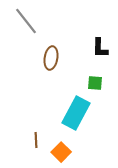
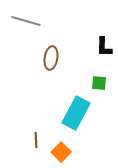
gray line: rotated 36 degrees counterclockwise
black L-shape: moved 4 px right, 1 px up
green square: moved 4 px right
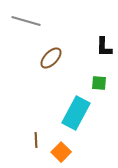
brown ellipse: rotated 35 degrees clockwise
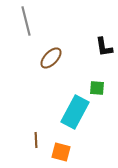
gray line: rotated 60 degrees clockwise
black L-shape: rotated 10 degrees counterclockwise
green square: moved 2 px left, 5 px down
cyan rectangle: moved 1 px left, 1 px up
orange square: rotated 30 degrees counterclockwise
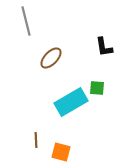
cyan rectangle: moved 4 px left, 10 px up; rotated 32 degrees clockwise
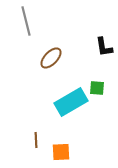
orange square: rotated 18 degrees counterclockwise
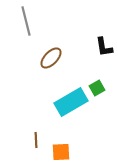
green square: rotated 35 degrees counterclockwise
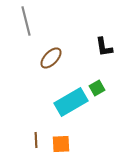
orange square: moved 8 px up
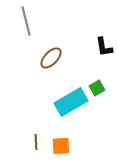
brown line: moved 2 px down
orange square: moved 2 px down
